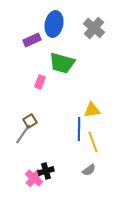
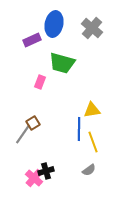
gray cross: moved 2 px left
brown square: moved 3 px right, 2 px down
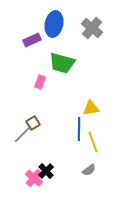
yellow triangle: moved 1 px left, 2 px up
gray line: rotated 10 degrees clockwise
black cross: rotated 28 degrees counterclockwise
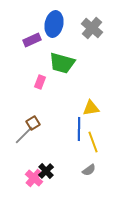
gray line: moved 1 px right, 1 px down
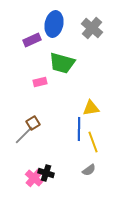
pink rectangle: rotated 56 degrees clockwise
black cross: moved 2 px down; rotated 28 degrees counterclockwise
